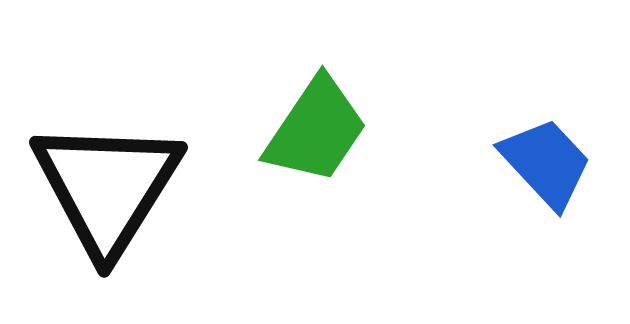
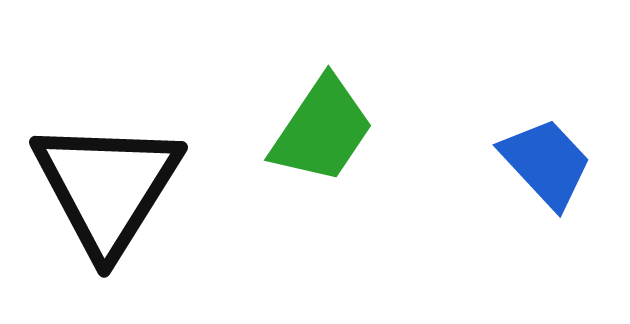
green trapezoid: moved 6 px right
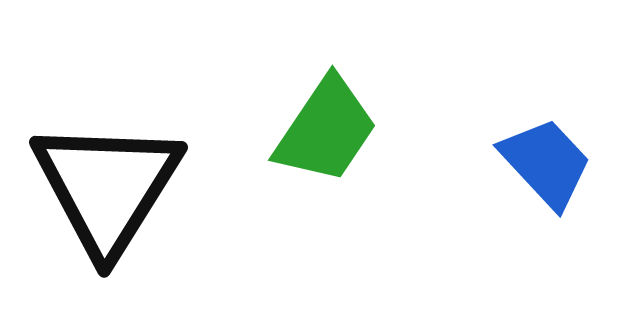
green trapezoid: moved 4 px right
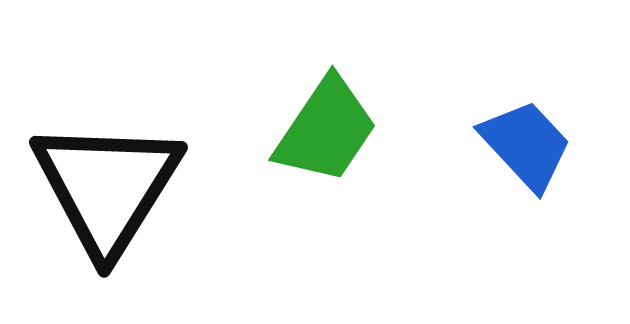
blue trapezoid: moved 20 px left, 18 px up
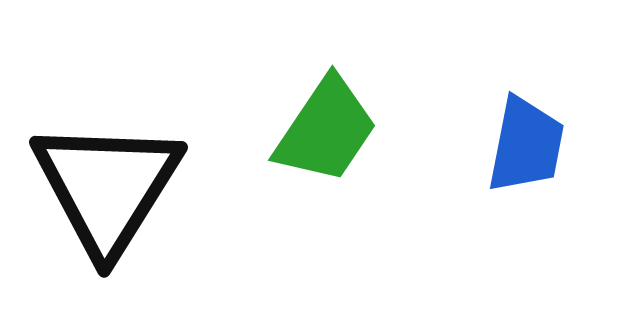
blue trapezoid: rotated 54 degrees clockwise
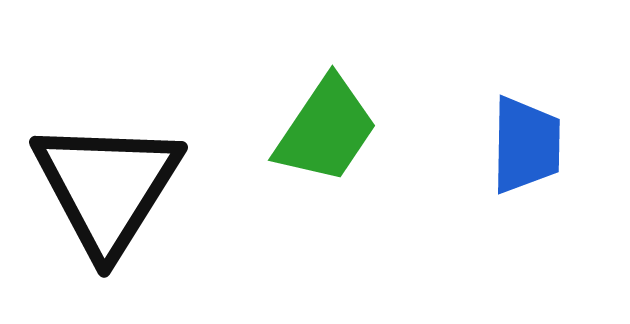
blue trapezoid: rotated 10 degrees counterclockwise
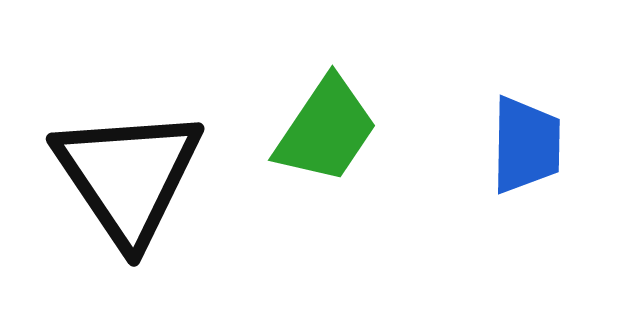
black triangle: moved 21 px right, 11 px up; rotated 6 degrees counterclockwise
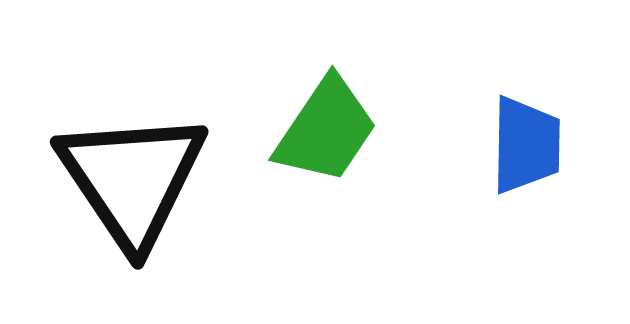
black triangle: moved 4 px right, 3 px down
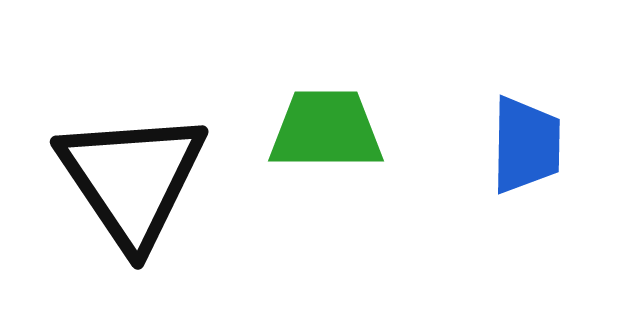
green trapezoid: rotated 124 degrees counterclockwise
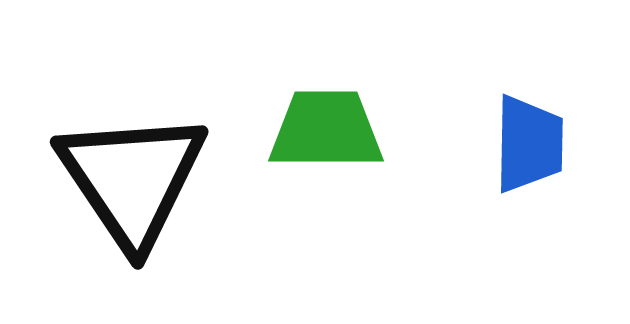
blue trapezoid: moved 3 px right, 1 px up
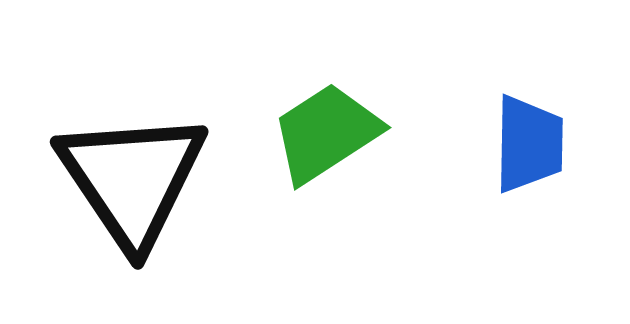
green trapezoid: moved 3 px down; rotated 33 degrees counterclockwise
